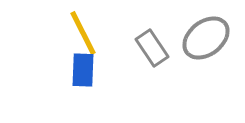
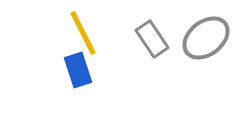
gray rectangle: moved 9 px up
blue rectangle: moved 5 px left; rotated 20 degrees counterclockwise
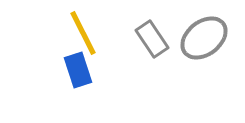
gray ellipse: moved 2 px left
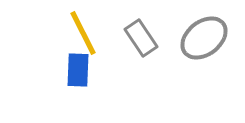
gray rectangle: moved 11 px left, 1 px up
blue rectangle: rotated 20 degrees clockwise
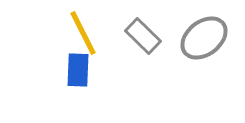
gray rectangle: moved 2 px right, 2 px up; rotated 12 degrees counterclockwise
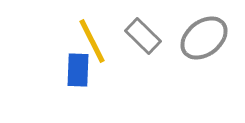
yellow line: moved 9 px right, 8 px down
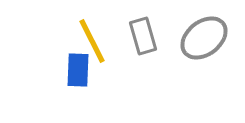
gray rectangle: rotated 30 degrees clockwise
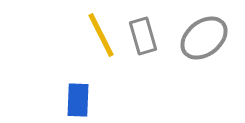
yellow line: moved 9 px right, 6 px up
blue rectangle: moved 30 px down
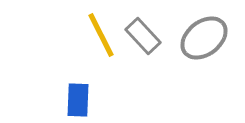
gray rectangle: rotated 27 degrees counterclockwise
